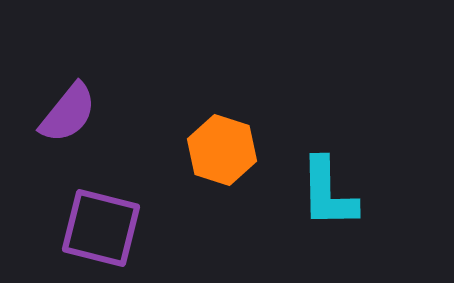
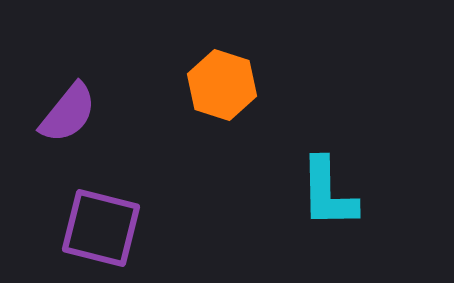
orange hexagon: moved 65 px up
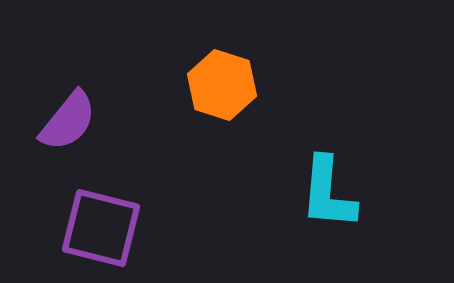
purple semicircle: moved 8 px down
cyan L-shape: rotated 6 degrees clockwise
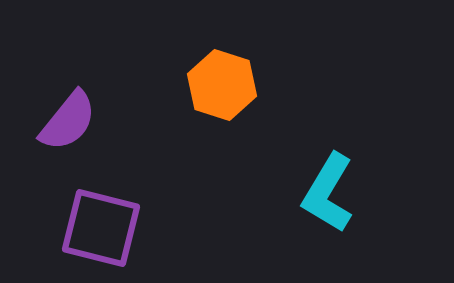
cyan L-shape: rotated 26 degrees clockwise
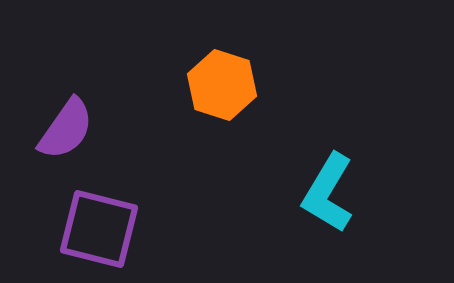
purple semicircle: moved 2 px left, 8 px down; rotated 4 degrees counterclockwise
purple square: moved 2 px left, 1 px down
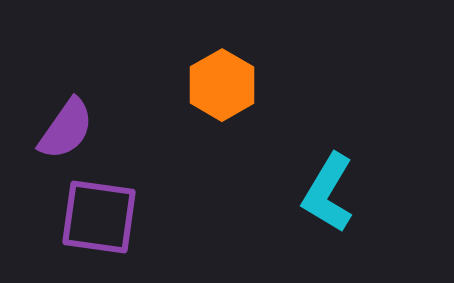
orange hexagon: rotated 12 degrees clockwise
purple square: moved 12 px up; rotated 6 degrees counterclockwise
